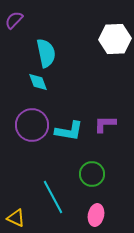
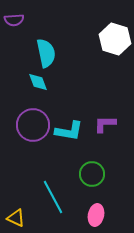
purple semicircle: rotated 138 degrees counterclockwise
white hexagon: rotated 20 degrees clockwise
purple circle: moved 1 px right
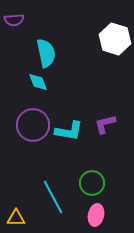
purple L-shape: rotated 15 degrees counterclockwise
green circle: moved 9 px down
yellow triangle: rotated 24 degrees counterclockwise
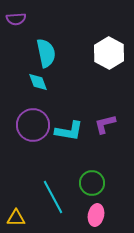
purple semicircle: moved 2 px right, 1 px up
white hexagon: moved 6 px left, 14 px down; rotated 12 degrees clockwise
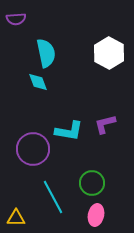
purple circle: moved 24 px down
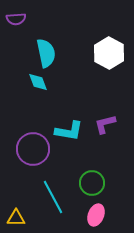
pink ellipse: rotated 10 degrees clockwise
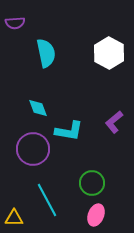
purple semicircle: moved 1 px left, 4 px down
cyan diamond: moved 26 px down
purple L-shape: moved 9 px right, 2 px up; rotated 25 degrees counterclockwise
cyan line: moved 6 px left, 3 px down
yellow triangle: moved 2 px left
